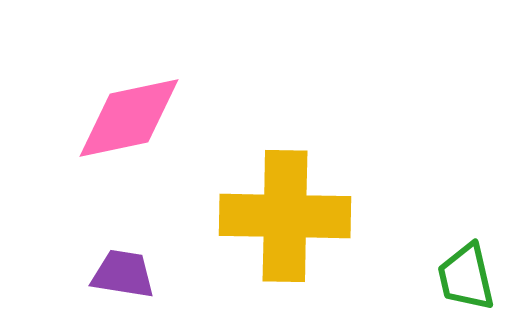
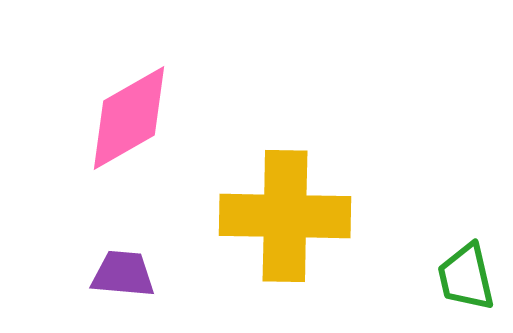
pink diamond: rotated 18 degrees counterclockwise
purple trapezoid: rotated 4 degrees counterclockwise
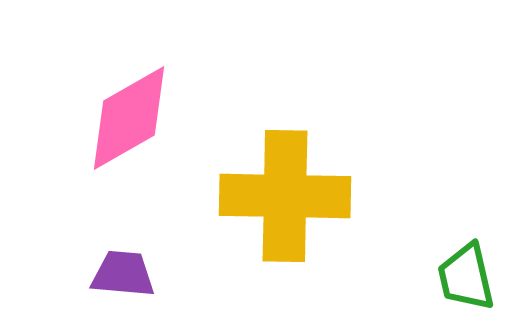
yellow cross: moved 20 px up
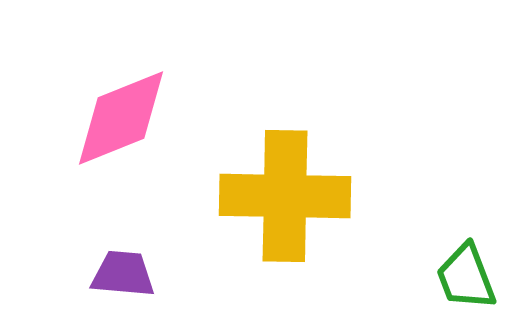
pink diamond: moved 8 px left; rotated 8 degrees clockwise
green trapezoid: rotated 8 degrees counterclockwise
